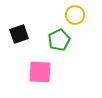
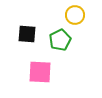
black square: moved 8 px right; rotated 24 degrees clockwise
green pentagon: moved 1 px right
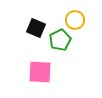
yellow circle: moved 5 px down
black square: moved 9 px right, 6 px up; rotated 18 degrees clockwise
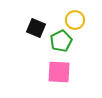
green pentagon: moved 1 px right, 1 px down
pink square: moved 19 px right
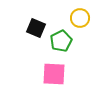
yellow circle: moved 5 px right, 2 px up
pink square: moved 5 px left, 2 px down
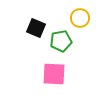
green pentagon: rotated 15 degrees clockwise
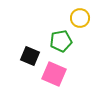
black square: moved 6 px left, 28 px down
pink square: rotated 20 degrees clockwise
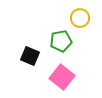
pink square: moved 8 px right, 3 px down; rotated 15 degrees clockwise
